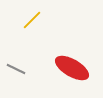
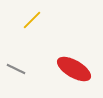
red ellipse: moved 2 px right, 1 px down
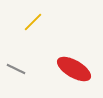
yellow line: moved 1 px right, 2 px down
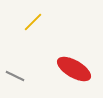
gray line: moved 1 px left, 7 px down
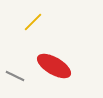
red ellipse: moved 20 px left, 3 px up
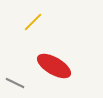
gray line: moved 7 px down
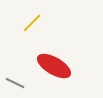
yellow line: moved 1 px left, 1 px down
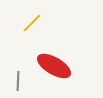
gray line: moved 3 px right, 2 px up; rotated 66 degrees clockwise
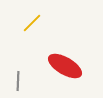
red ellipse: moved 11 px right
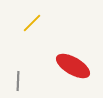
red ellipse: moved 8 px right
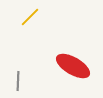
yellow line: moved 2 px left, 6 px up
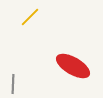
gray line: moved 5 px left, 3 px down
